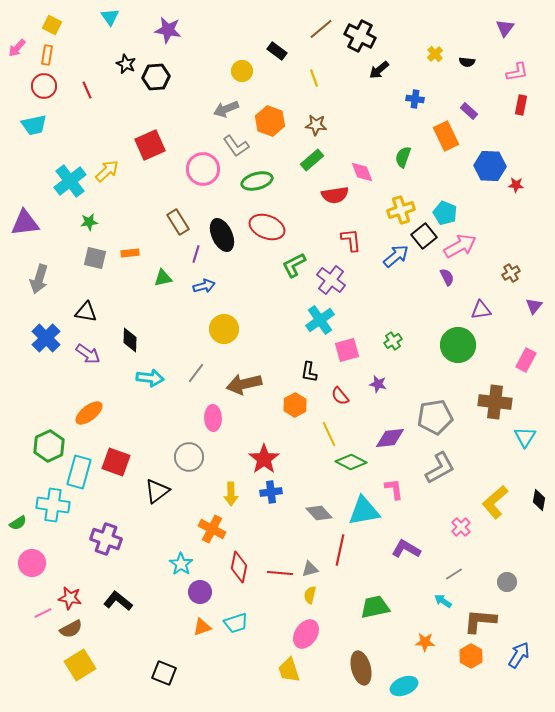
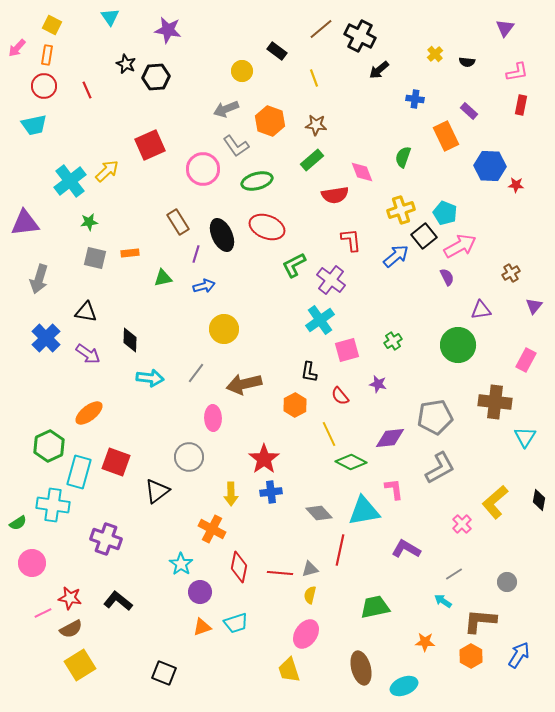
pink cross at (461, 527): moved 1 px right, 3 px up
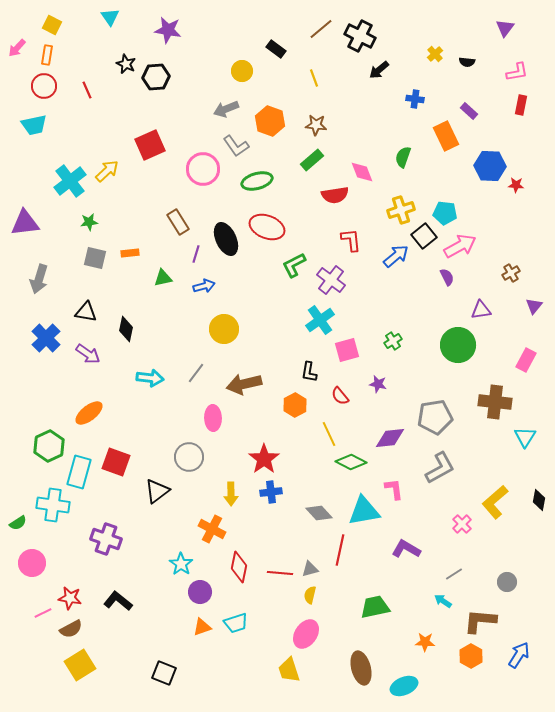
black rectangle at (277, 51): moved 1 px left, 2 px up
cyan pentagon at (445, 213): rotated 15 degrees counterclockwise
black ellipse at (222, 235): moved 4 px right, 4 px down
black diamond at (130, 340): moved 4 px left, 11 px up; rotated 10 degrees clockwise
